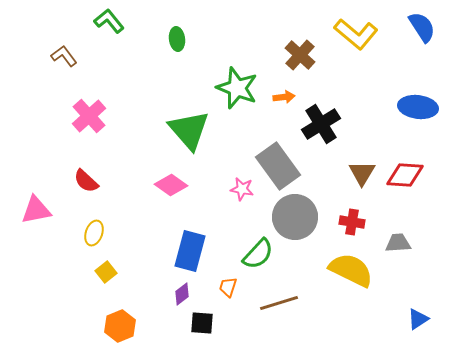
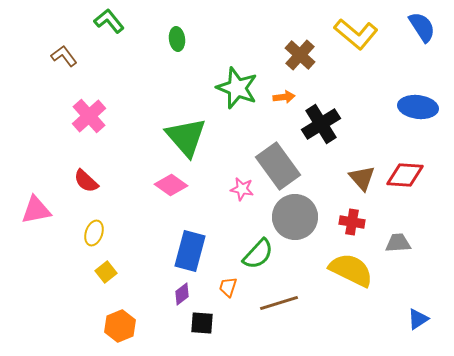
green triangle: moved 3 px left, 7 px down
brown triangle: moved 5 px down; rotated 12 degrees counterclockwise
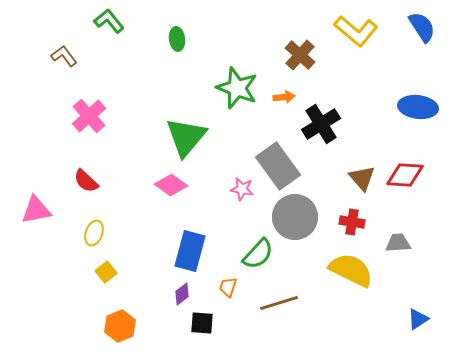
yellow L-shape: moved 3 px up
green triangle: rotated 21 degrees clockwise
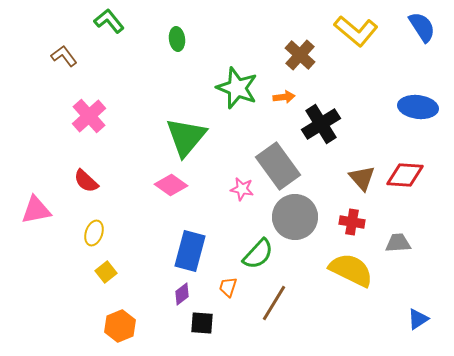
brown line: moved 5 px left; rotated 42 degrees counterclockwise
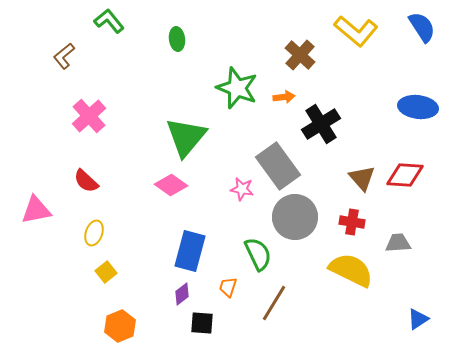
brown L-shape: rotated 92 degrees counterclockwise
green semicircle: rotated 68 degrees counterclockwise
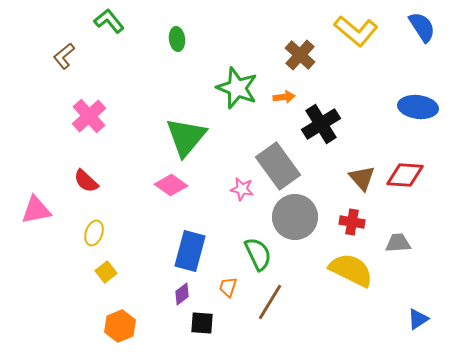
brown line: moved 4 px left, 1 px up
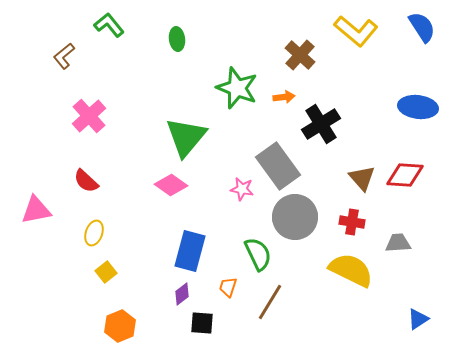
green L-shape: moved 4 px down
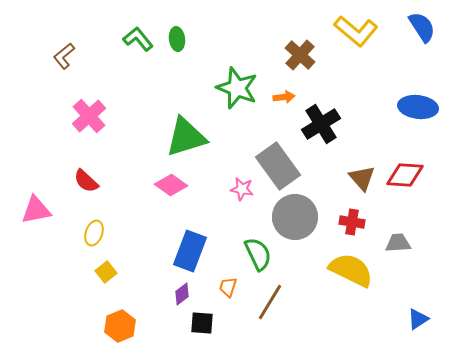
green L-shape: moved 29 px right, 14 px down
green triangle: rotated 33 degrees clockwise
blue rectangle: rotated 6 degrees clockwise
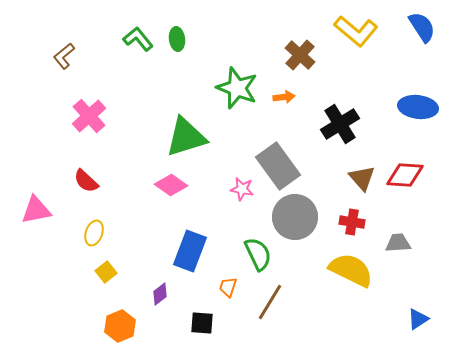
black cross: moved 19 px right
purple diamond: moved 22 px left
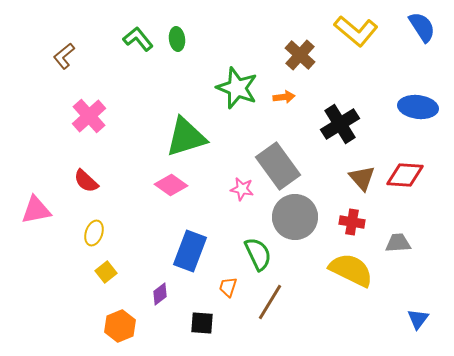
blue triangle: rotated 20 degrees counterclockwise
